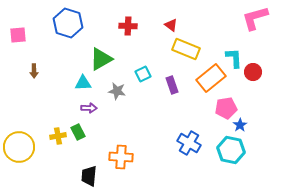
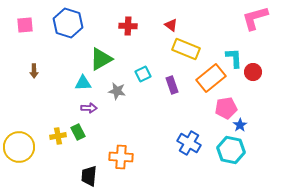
pink square: moved 7 px right, 10 px up
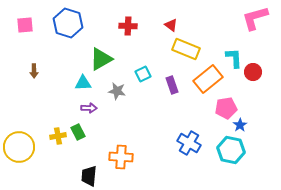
orange rectangle: moved 3 px left, 1 px down
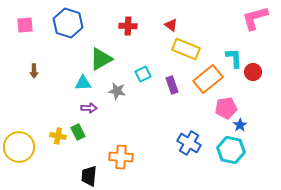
yellow cross: rotated 21 degrees clockwise
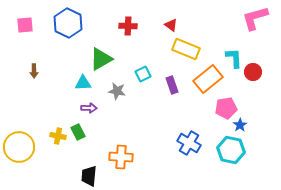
blue hexagon: rotated 8 degrees clockwise
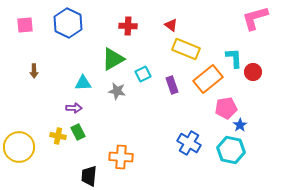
green triangle: moved 12 px right
purple arrow: moved 15 px left
